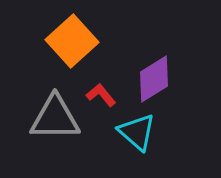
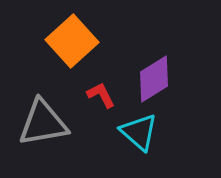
red L-shape: rotated 12 degrees clockwise
gray triangle: moved 12 px left, 5 px down; rotated 10 degrees counterclockwise
cyan triangle: moved 2 px right
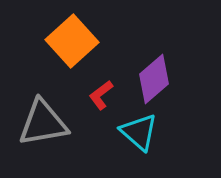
purple diamond: rotated 9 degrees counterclockwise
red L-shape: rotated 100 degrees counterclockwise
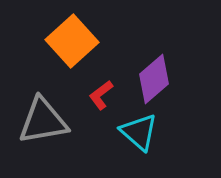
gray triangle: moved 2 px up
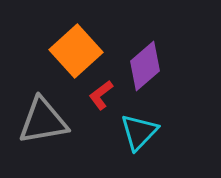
orange square: moved 4 px right, 10 px down
purple diamond: moved 9 px left, 13 px up
cyan triangle: rotated 33 degrees clockwise
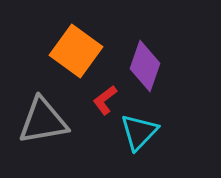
orange square: rotated 12 degrees counterclockwise
purple diamond: rotated 30 degrees counterclockwise
red L-shape: moved 4 px right, 5 px down
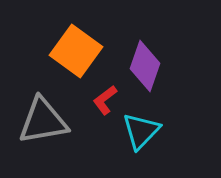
cyan triangle: moved 2 px right, 1 px up
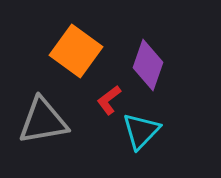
purple diamond: moved 3 px right, 1 px up
red L-shape: moved 4 px right
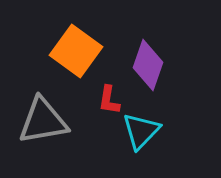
red L-shape: rotated 44 degrees counterclockwise
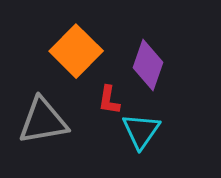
orange square: rotated 9 degrees clockwise
cyan triangle: rotated 9 degrees counterclockwise
